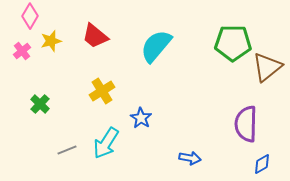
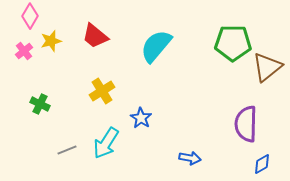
pink cross: moved 2 px right
green cross: rotated 18 degrees counterclockwise
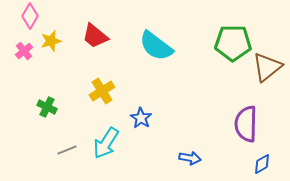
cyan semicircle: rotated 93 degrees counterclockwise
green cross: moved 7 px right, 3 px down
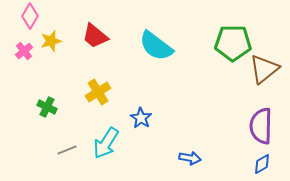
brown triangle: moved 3 px left, 2 px down
yellow cross: moved 4 px left, 1 px down
purple semicircle: moved 15 px right, 2 px down
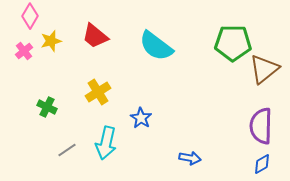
cyan arrow: rotated 20 degrees counterclockwise
gray line: rotated 12 degrees counterclockwise
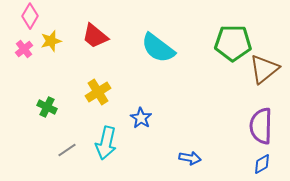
cyan semicircle: moved 2 px right, 2 px down
pink cross: moved 2 px up
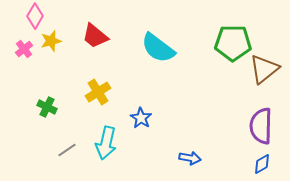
pink diamond: moved 5 px right
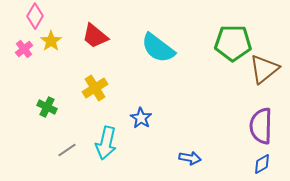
yellow star: rotated 20 degrees counterclockwise
yellow cross: moved 3 px left, 4 px up
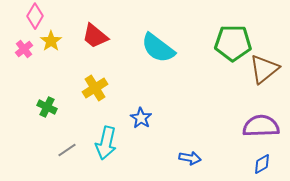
purple semicircle: rotated 87 degrees clockwise
